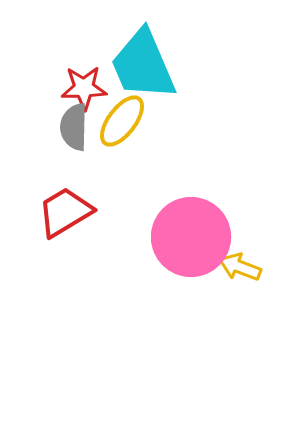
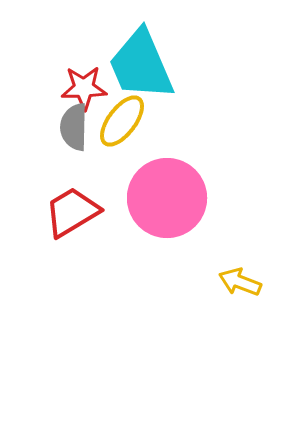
cyan trapezoid: moved 2 px left
red trapezoid: moved 7 px right
pink circle: moved 24 px left, 39 px up
yellow arrow: moved 15 px down
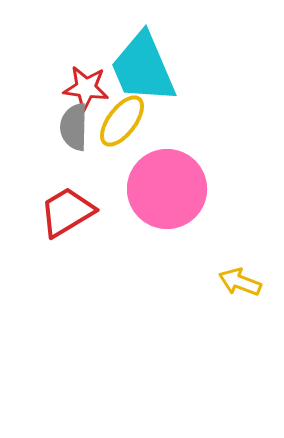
cyan trapezoid: moved 2 px right, 3 px down
red star: moved 2 px right; rotated 9 degrees clockwise
pink circle: moved 9 px up
red trapezoid: moved 5 px left
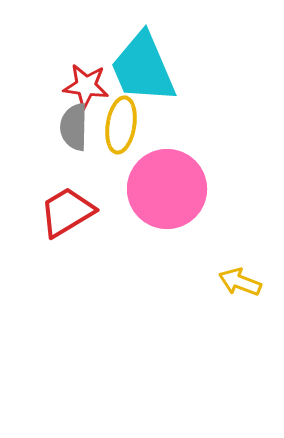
red star: moved 2 px up
yellow ellipse: moved 1 px left, 4 px down; rotated 28 degrees counterclockwise
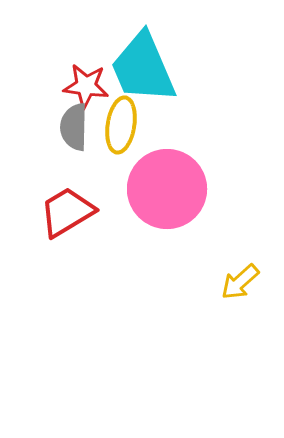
yellow arrow: rotated 63 degrees counterclockwise
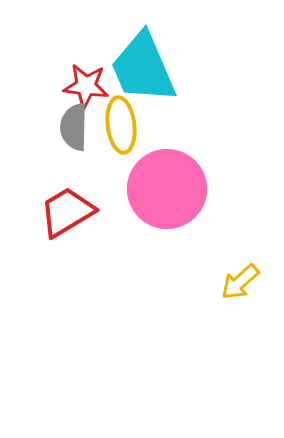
yellow ellipse: rotated 16 degrees counterclockwise
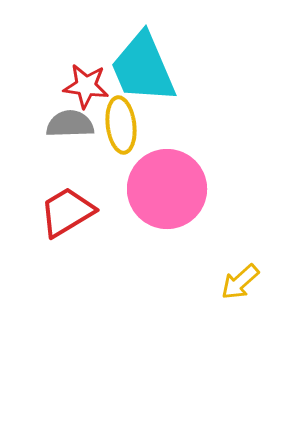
gray semicircle: moved 4 px left, 3 px up; rotated 87 degrees clockwise
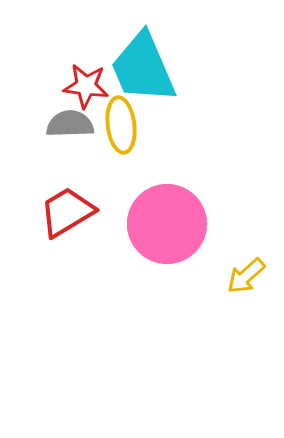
pink circle: moved 35 px down
yellow arrow: moved 6 px right, 6 px up
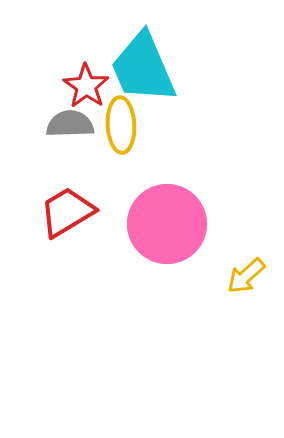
red star: rotated 27 degrees clockwise
yellow ellipse: rotated 4 degrees clockwise
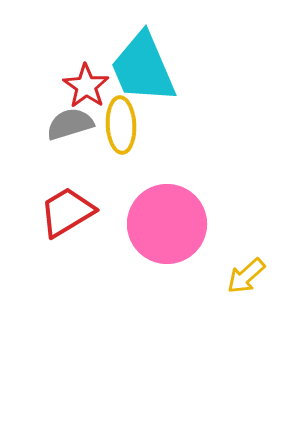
gray semicircle: rotated 15 degrees counterclockwise
